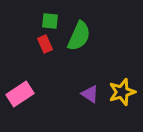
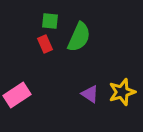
green semicircle: moved 1 px down
pink rectangle: moved 3 px left, 1 px down
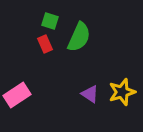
green square: rotated 12 degrees clockwise
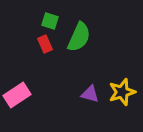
purple triangle: rotated 18 degrees counterclockwise
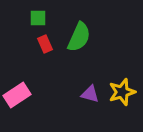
green square: moved 12 px left, 3 px up; rotated 18 degrees counterclockwise
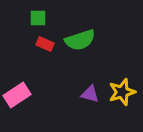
green semicircle: moved 1 px right, 3 px down; rotated 48 degrees clockwise
red rectangle: rotated 42 degrees counterclockwise
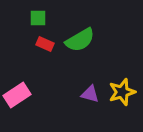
green semicircle: rotated 12 degrees counterclockwise
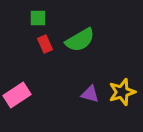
red rectangle: rotated 42 degrees clockwise
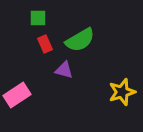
purple triangle: moved 26 px left, 24 px up
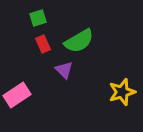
green square: rotated 18 degrees counterclockwise
green semicircle: moved 1 px left, 1 px down
red rectangle: moved 2 px left
purple triangle: rotated 30 degrees clockwise
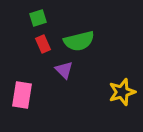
green semicircle: rotated 16 degrees clockwise
pink rectangle: moved 5 px right; rotated 48 degrees counterclockwise
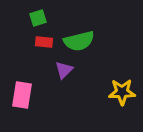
red rectangle: moved 1 px right, 2 px up; rotated 60 degrees counterclockwise
purple triangle: rotated 30 degrees clockwise
yellow star: rotated 16 degrees clockwise
